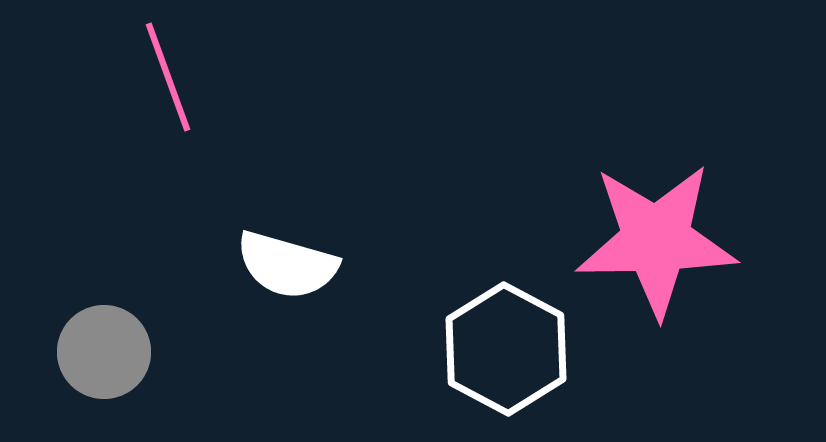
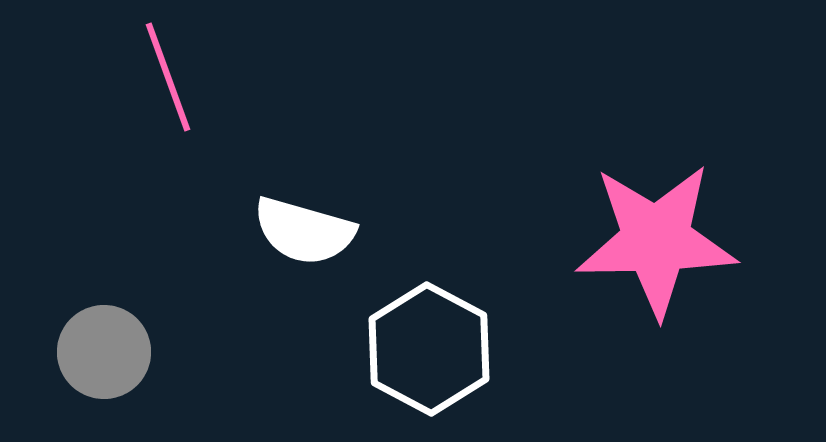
white semicircle: moved 17 px right, 34 px up
white hexagon: moved 77 px left
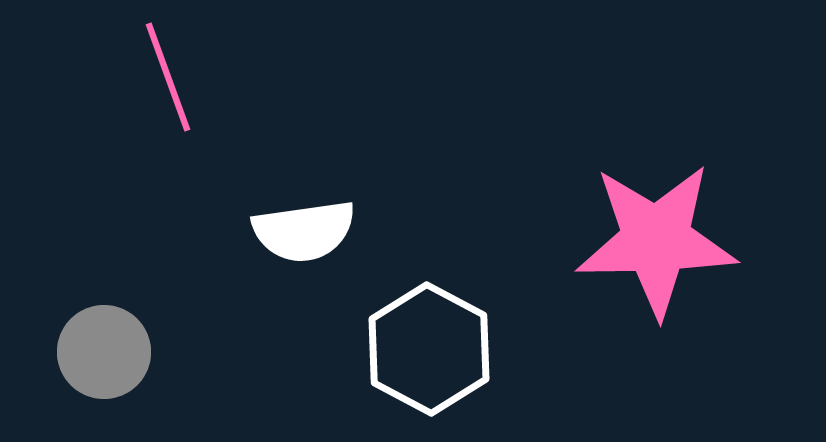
white semicircle: rotated 24 degrees counterclockwise
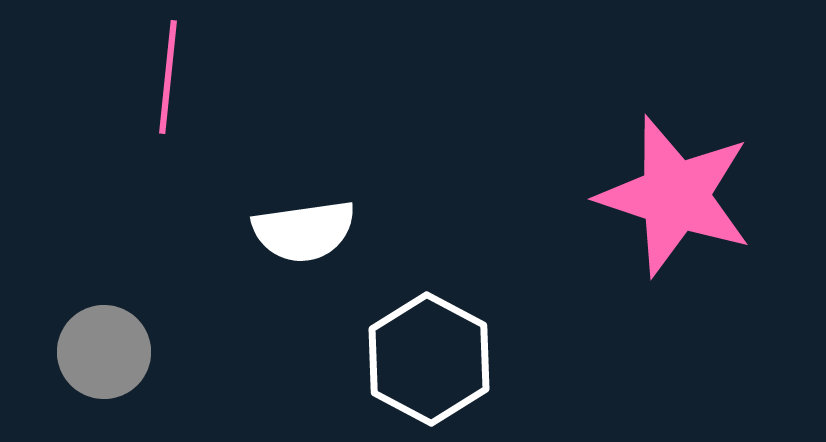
pink line: rotated 26 degrees clockwise
pink star: moved 19 px right, 44 px up; rotated 19 degrees clockwise
white hexagon: moved 10 px down
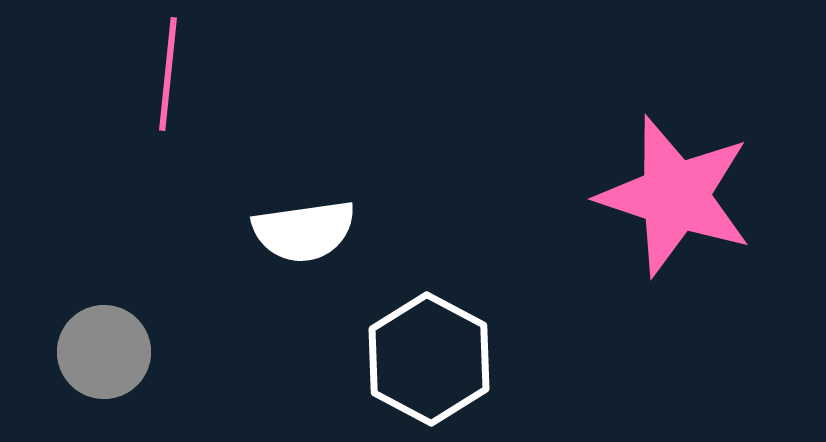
pink line: moved 3 px up
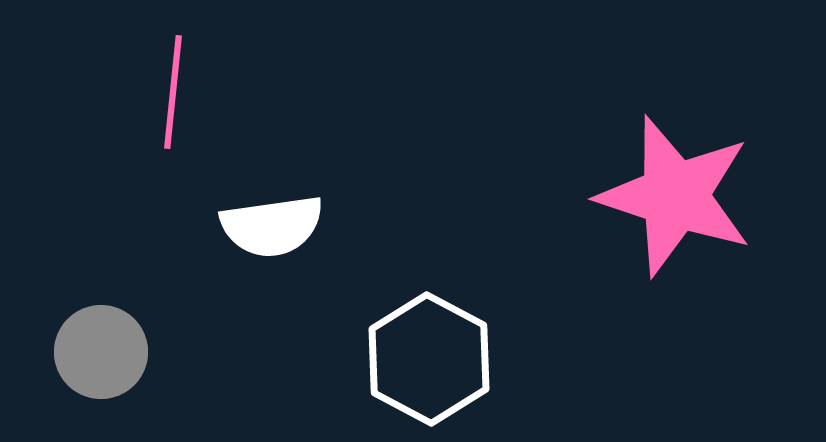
pink line: moved 5 px right, 18 px down
white semicircle: moved 32 px left, 5 px up
gray circle: moved 3 px left
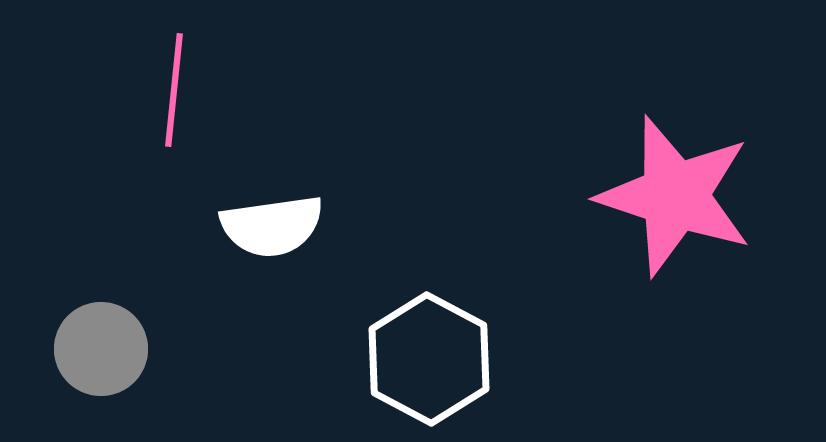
pink line: moved 1 px right, 2 px up
gray circle: moved 3 px up
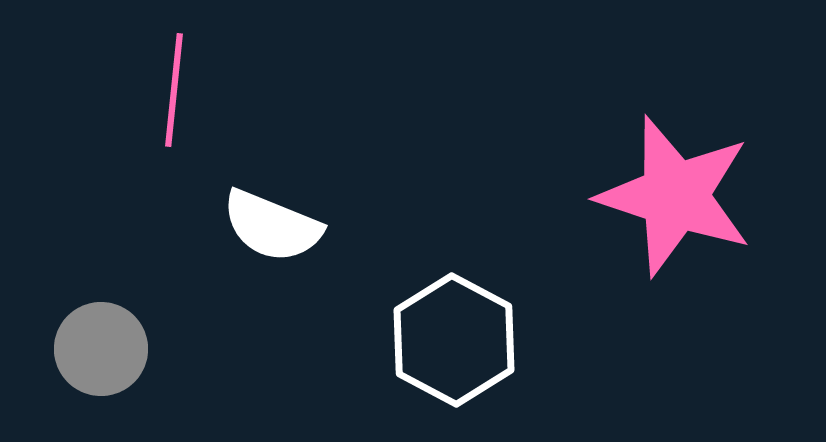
white semicircle: rotated 30 degrees clockwise
white hexagon: moved 25 px right, 19 px up
